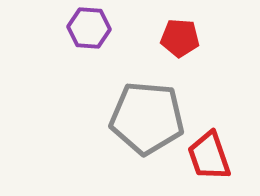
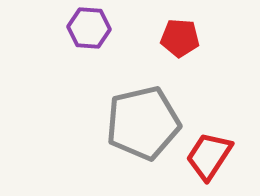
gray pentagon: moved 4 px left, 5 px down; rotated 18 degrees counterclockwise
red trapezoid: rotated 52 degrees clockwise
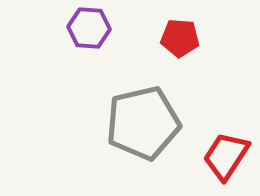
red trapezoid: moved 17 px right
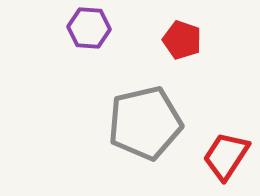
red pentagon: moved 2 px right, 2 px down; rotated 15 degrees clockwise
gray pentagon: moved 2 px right
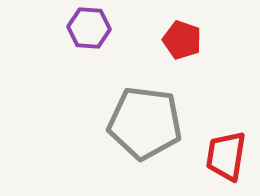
gray pentagon: rotated 20 degrees clockwise
red trapezoid: rotated 24 degrees counterclockwise
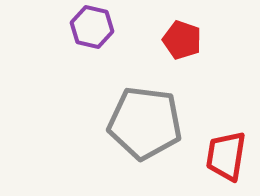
purple hexagon: moved 3 px right, 1 px up; rotated 9 degrees clockwise
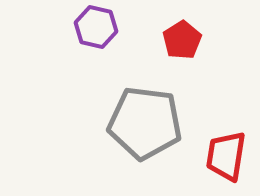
purple hexagon: moved 4 px right
red pentagon: rotated 21 degrees clockwise
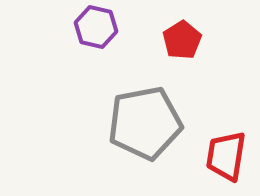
gray pentagon: rotated 18 degrees counterclockwise
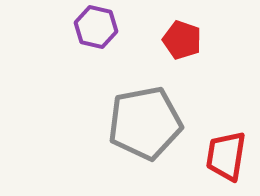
red pentagon: rotated 21 degrees counterclockwise
